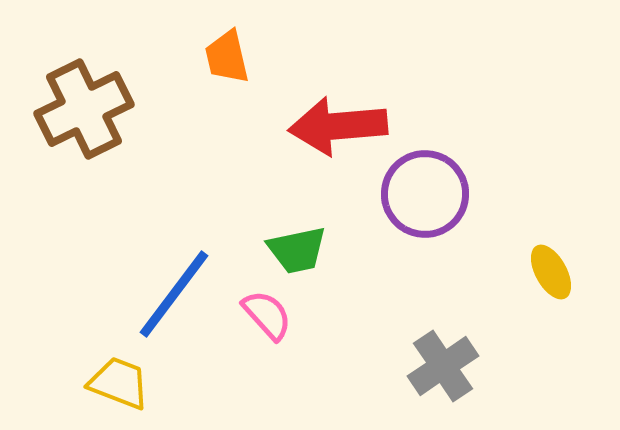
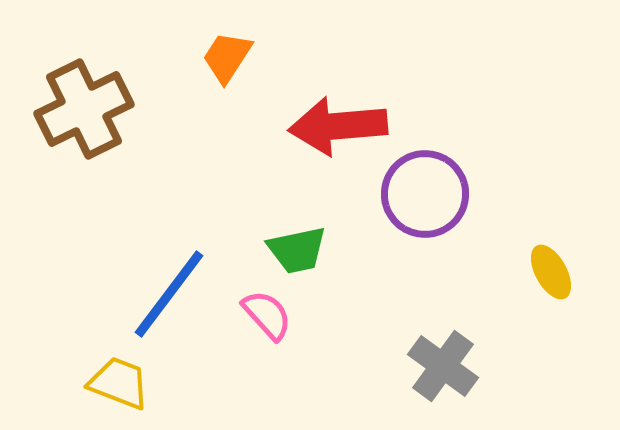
orange trapezoid: rotated 46 degrees clockwise
blue line: moved 5 px left
gray cross: rotated 20 degrees counterclockwise
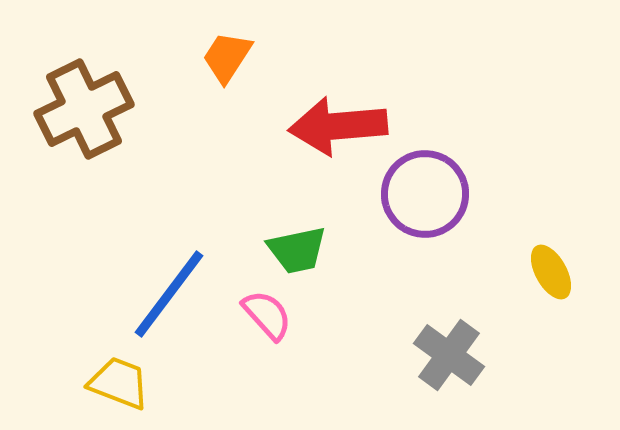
gray cross: moved 6 px right, 11 px up
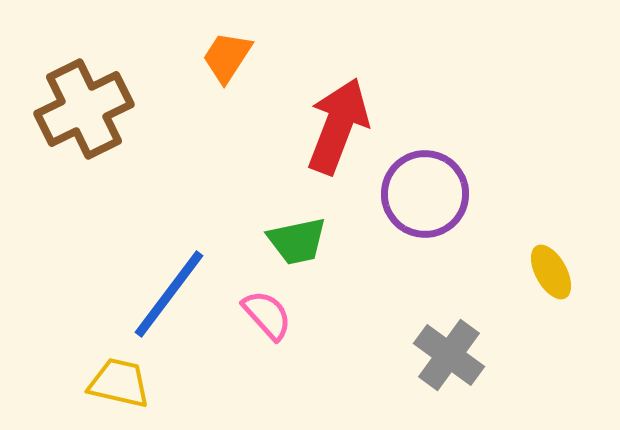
red arrow: rotated 116 degrees clockwise
green trapezoid: moved 9 px up
yellow trapezoid: rotated 8 degrees counterclockwise
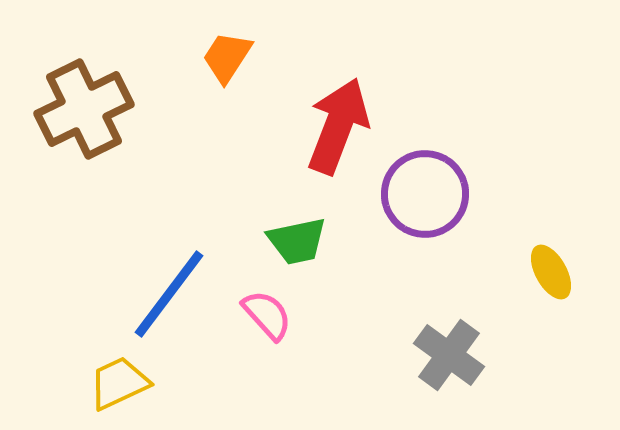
yellow trapezoid: rotated 38 degrees counterclockwise
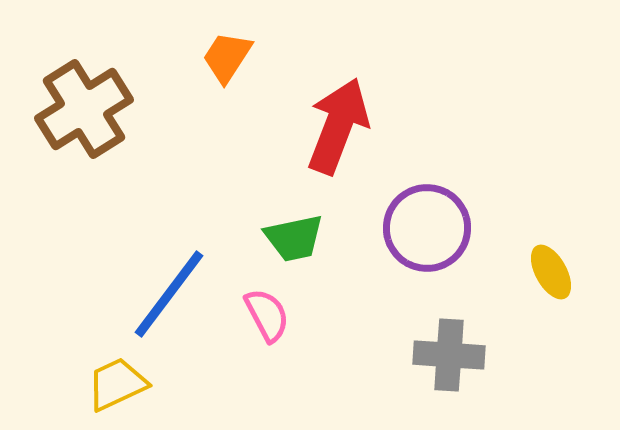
brown cross: rotated 6 degrees counterclockwise
purple circle: moved 2 px right, 34 px down
green trapezoid: moved 3 px left, 3 px up
pink semicircle: rotated 14 degrees clockwise
gray cross: rotated 32 degrees counterclockwise
yellow trapezoid: moved 2 px left, 1 px down
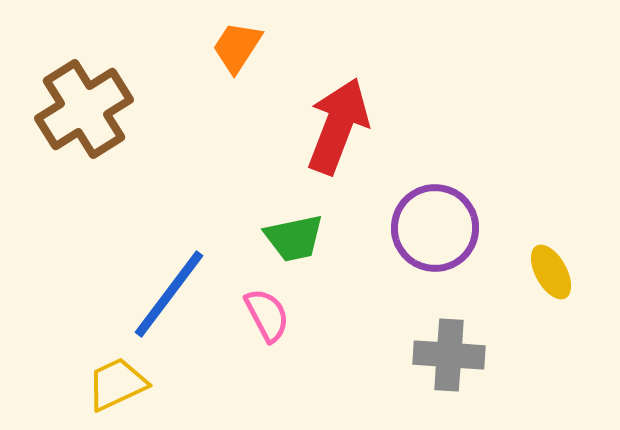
orange trapezoid: moved 10 px right, 10 px up
purple circle: moved 8 px right
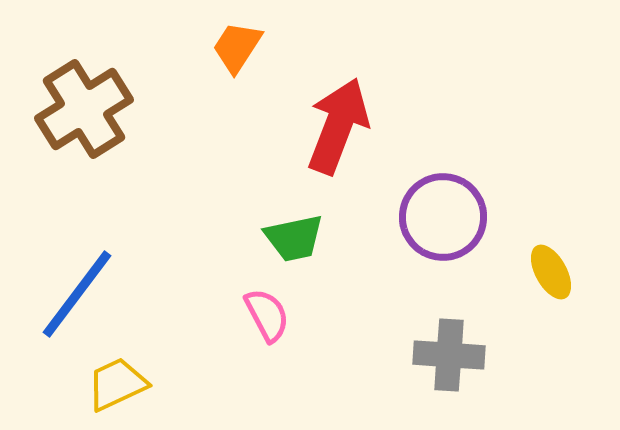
purple circle: moved 8 px right, 11 px up
blue line: moved 92 px left
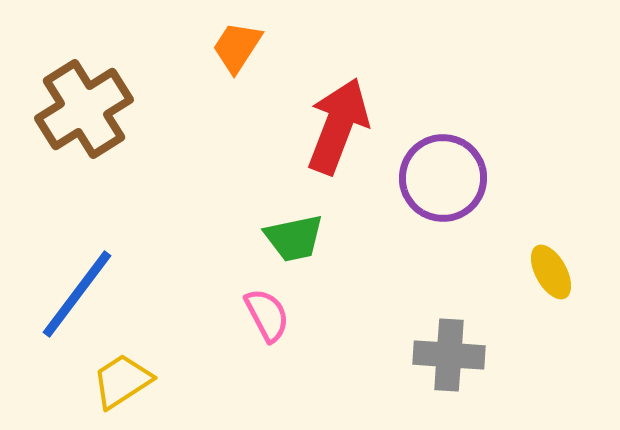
purple circle: moved 39 px up
yellow trapezoid: moved 5 px right, 3 px up; rotated 8 degrees counterclockwise
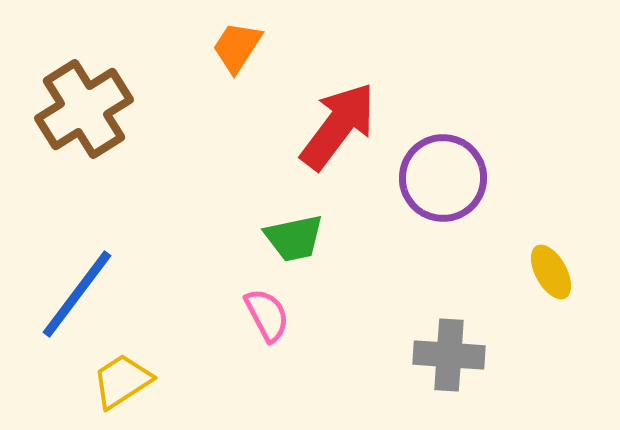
red arrow: rotated 16 degrees clockwise
